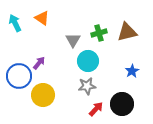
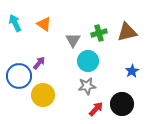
orange triangle: moved 2 px right, 6 px down
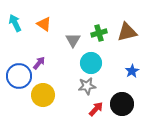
cyan circle: moved 3 px right, 2 px down
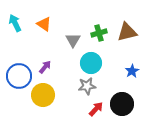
purple arrow: moved 6 px right, 4 px down
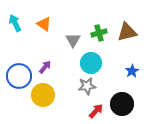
red arrow: moved 2 px down
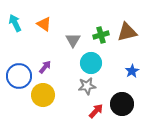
green cross: moved 2 px right, 2 px down
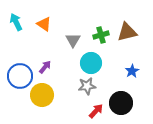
cyan arrow: moved 1 px right, 1 px up
blue circle: moved 1 px right
yellow circle: moved 1 px left
black circle: moved 1 px left, 1 px up
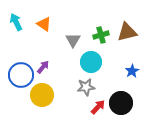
cyan circle: moved 1 px up
purple arrow: moved 2 px left
blue circle: moved 1 px right, 1 px up
gray star: moved 1 px left, 1 px down
red arrow: moved 2 px right, 4 px up
